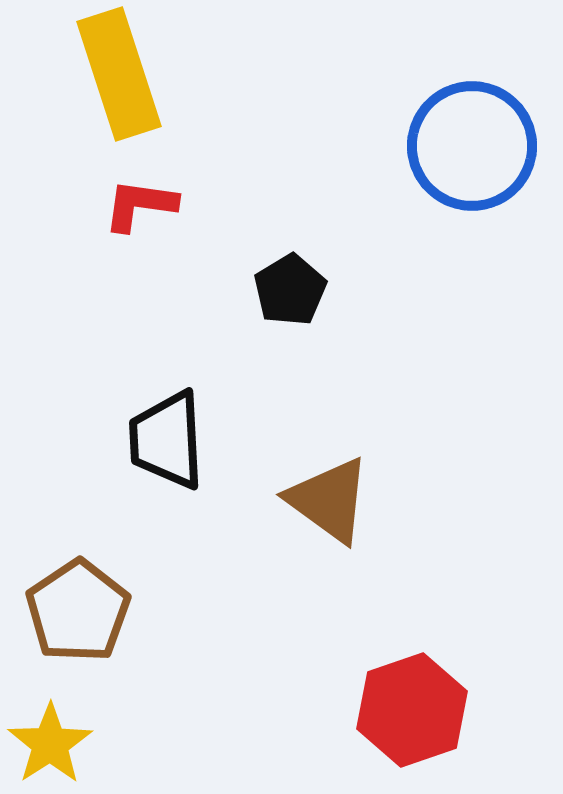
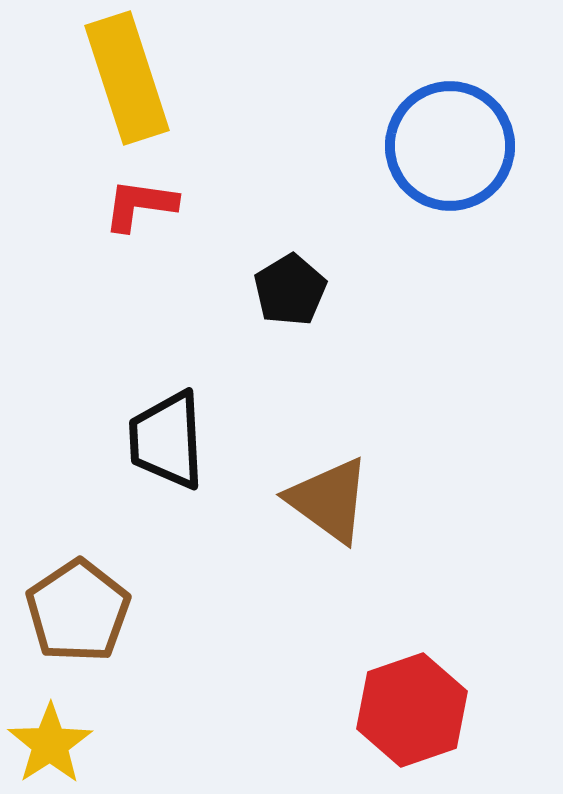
yellow rectangle: moved 8 px right, 4 px down
blue circle: moved 22 px left
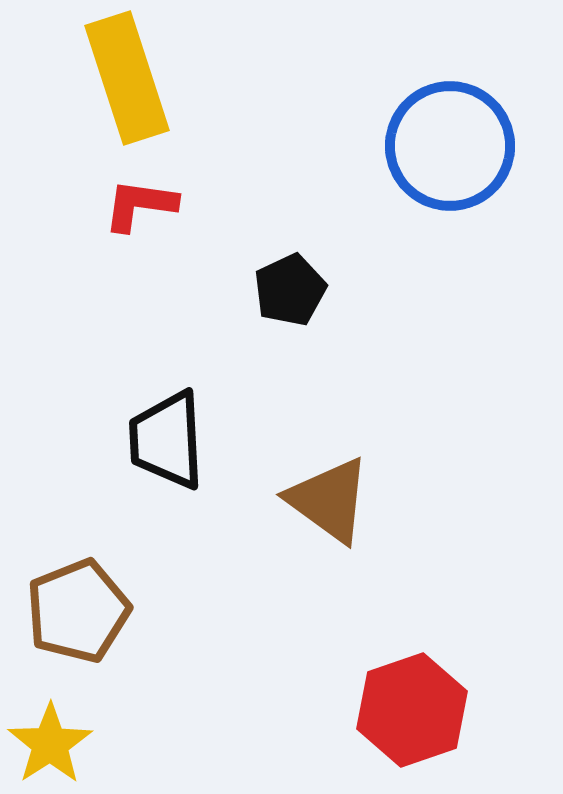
black pentagon: rotated 6 degrees clockwise
brown pentagon: rotated 12 degrees clockwise
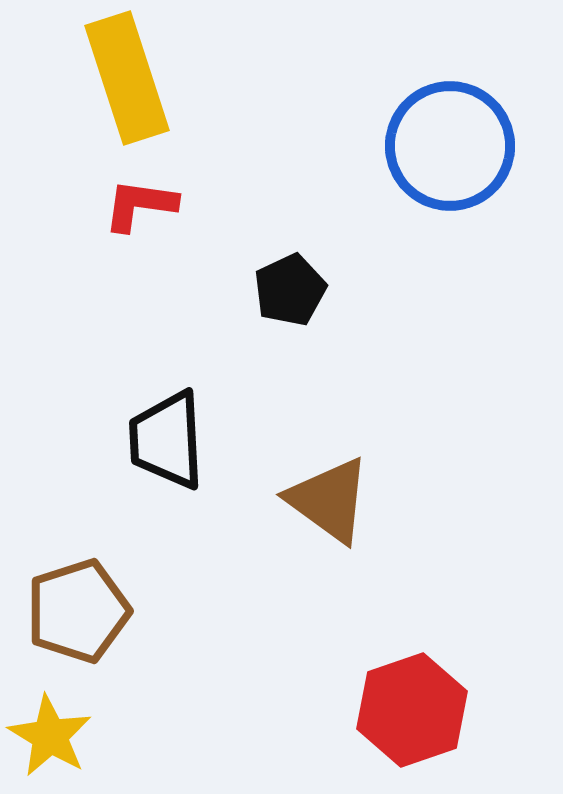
brown pentagon: rotated 4 degrees clockwise
yellow star: moved 8 px up; rotated 8 degrees counterclockwise
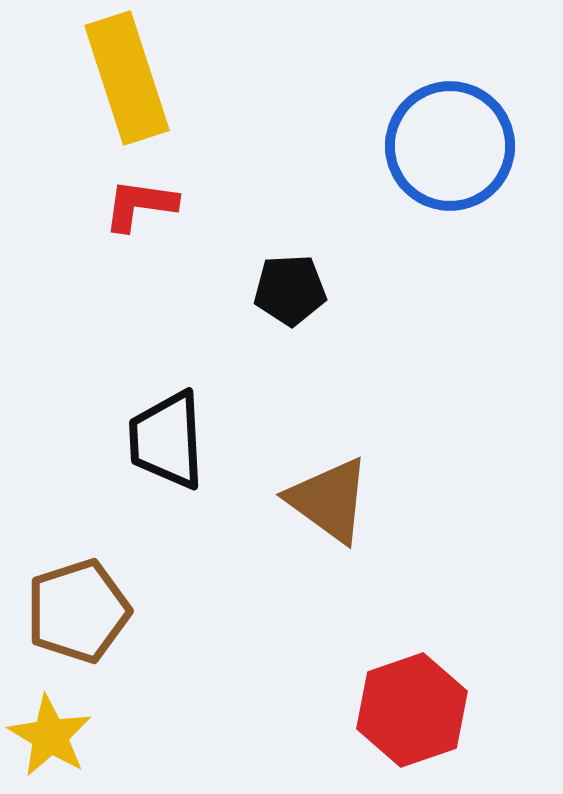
black pentagon: rotated 22 degrees clockwise
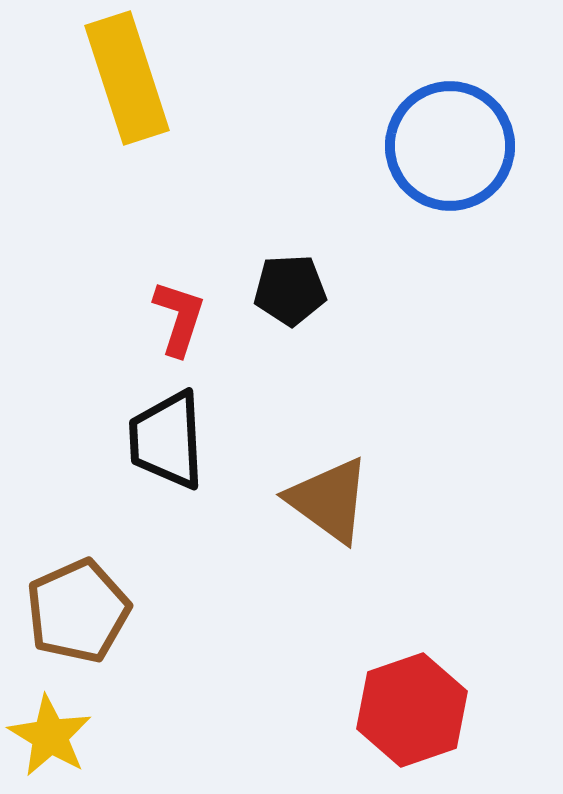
red L-shape: moved 39 px right, 113 px down; rotated 100 degrees clockwise
brown pentagon: rotated 6 degrees counterclockwise
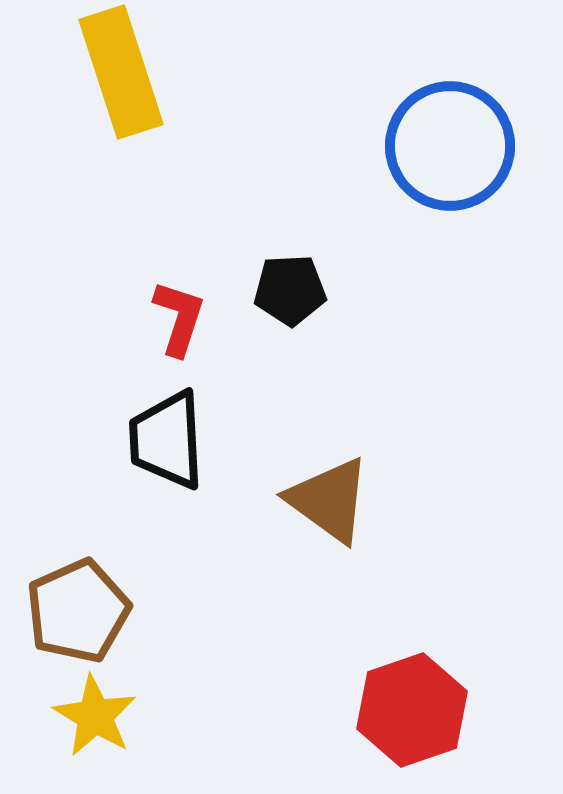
yellow rectangle: moved 6 px left, 6 px up
yellow star: moved 45 px right, 20 px up
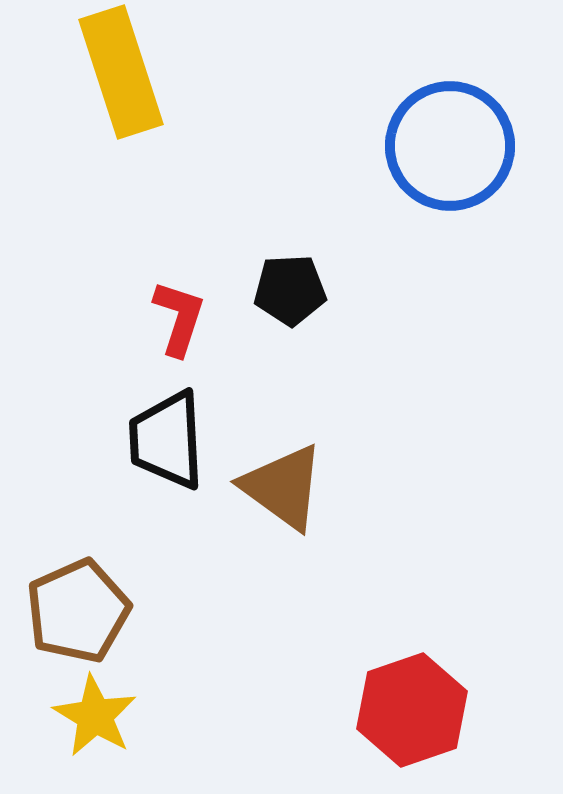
brown triangle: moved 46 px left, 13 px up
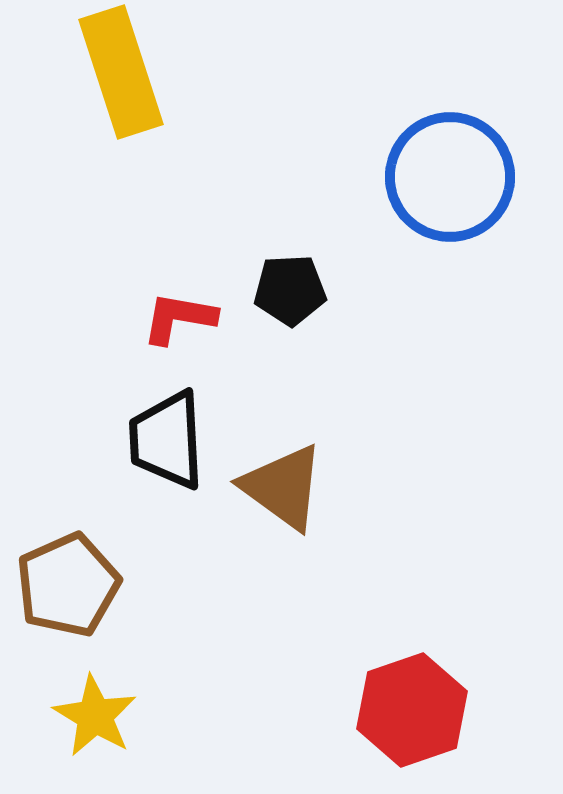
blue circle: moved 31 px down
red L-shape: rotated 98 degrees counterclockwise
brown pentagon: moved 10 px left, 26 px up
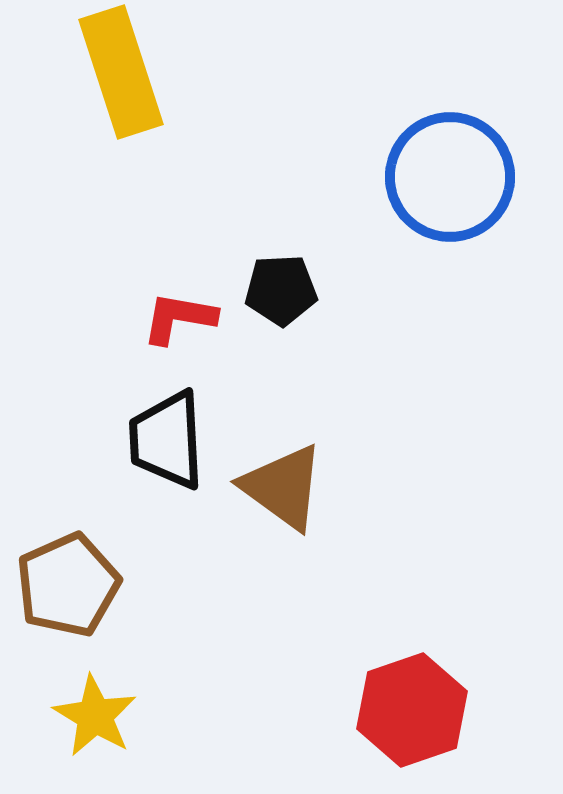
black pentagon: moved 9 px left
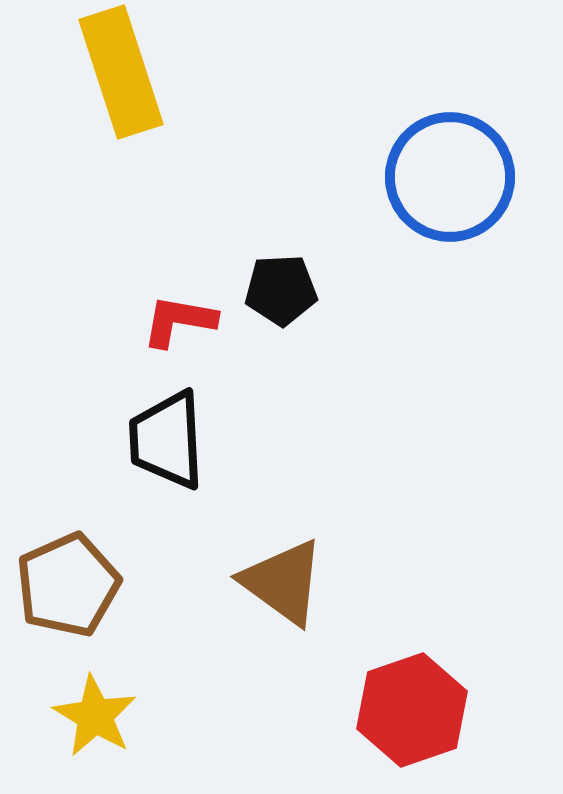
red L-shape: moved 3 px down
brown triangle: moved 95 px down
